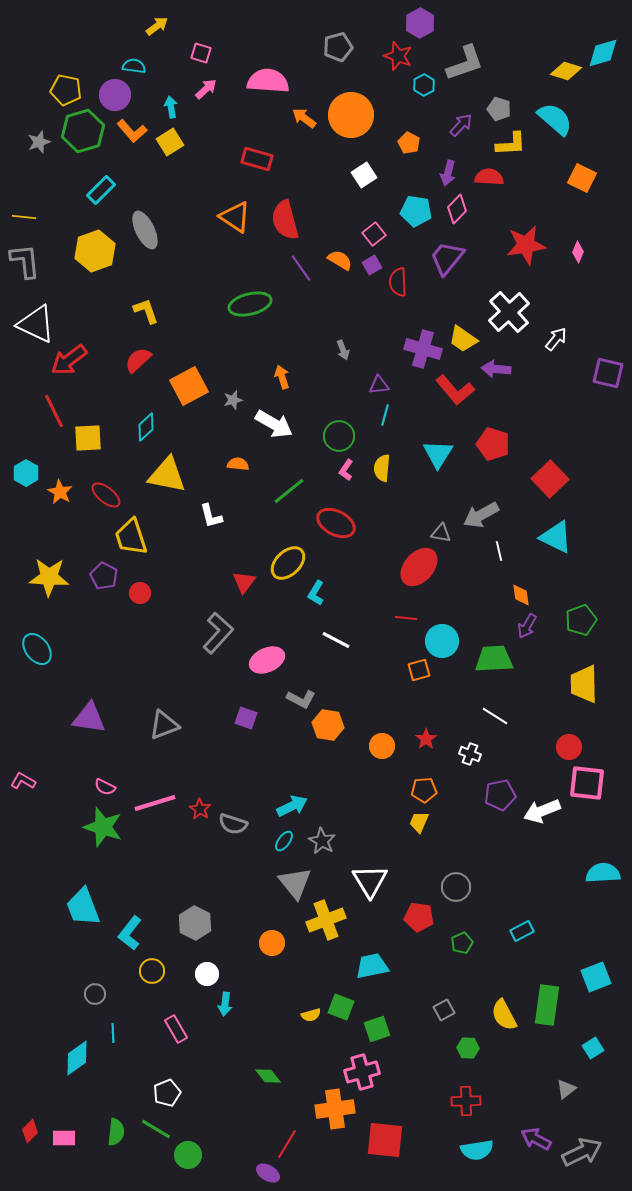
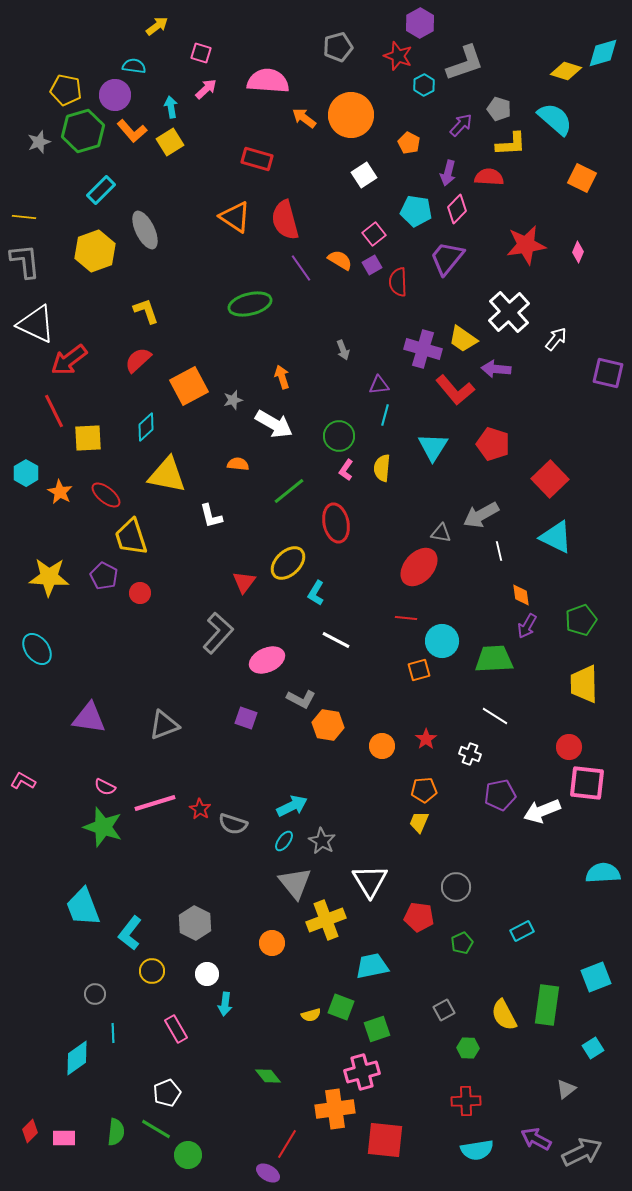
cyan triangle at (438, 454): moved 5 px left, 7 px up
red ellipse at (336, 523): rotated 51 degrees clockwise
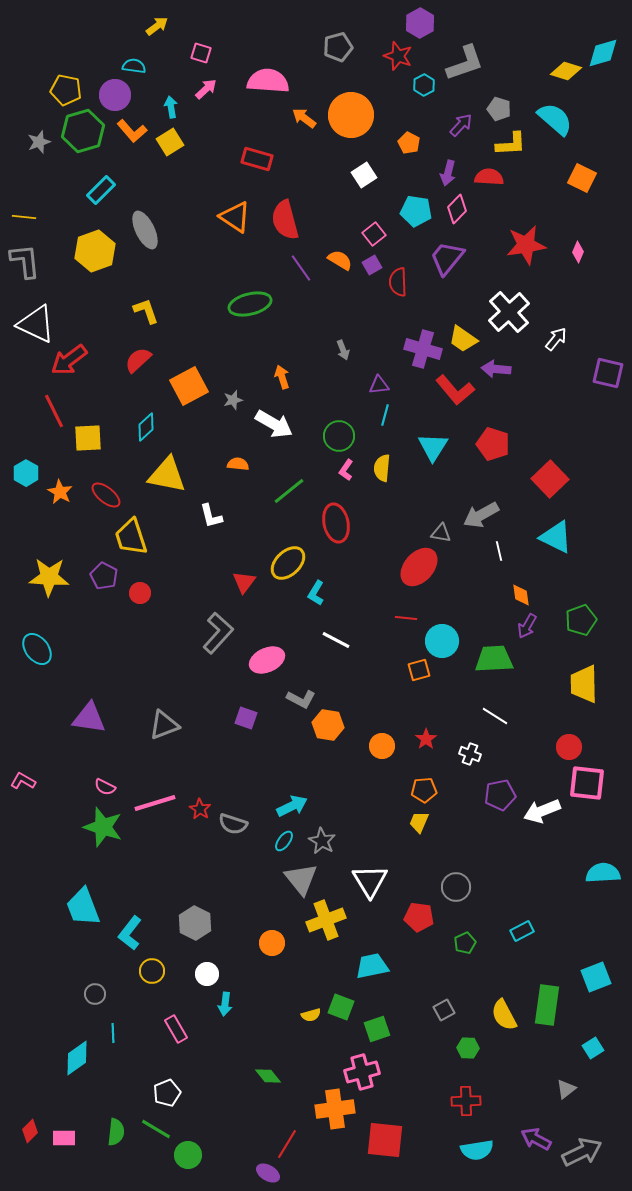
gray triangle at (295, 883): moved 6 px right, 4 px up
green pentagon at (462, 943): moved 3 px right
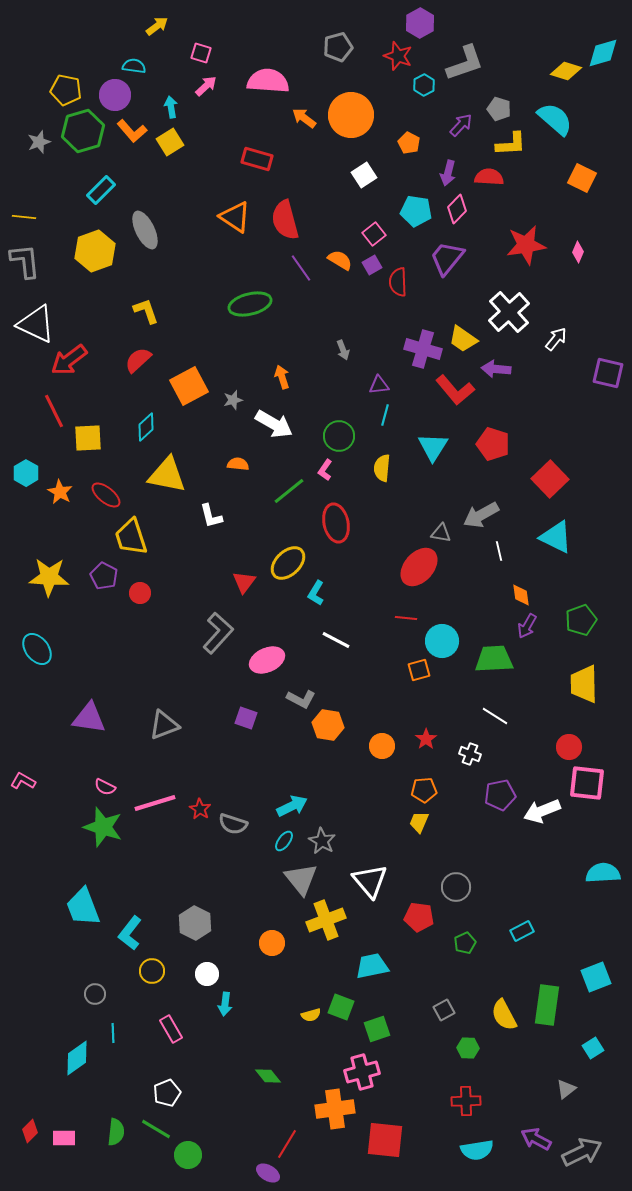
pink arrow at (206, 89): moved 3 px up
pink L-shape at (346, 470): moved 21 px left
white triangle at (370, 881): rotated 9 degrees counterclockwise
pink rectangle at (176, 1029): moved 5 px left
